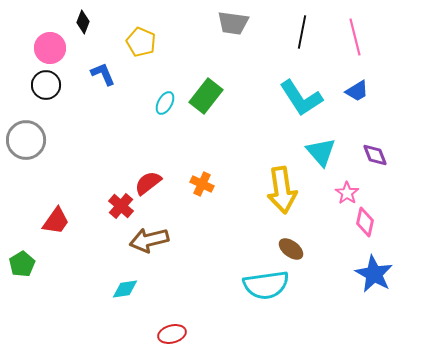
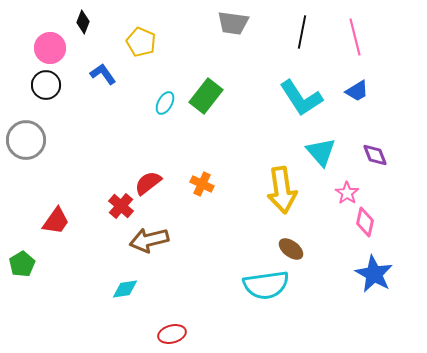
blue L-shape: rotated 12 degrees counterclockwise
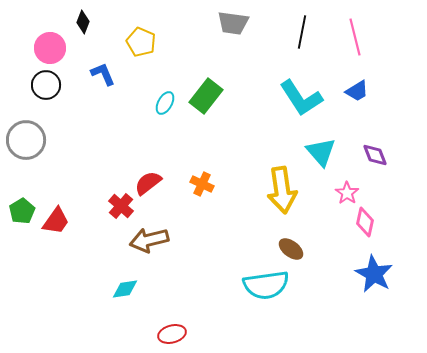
blue L-shape: rotated 12 degrees clockwise
green pentagon: moved 53 px up
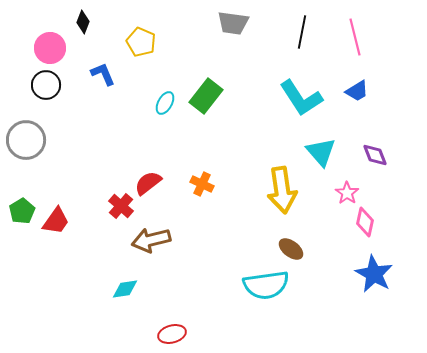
brown arrow: moved 2 px right
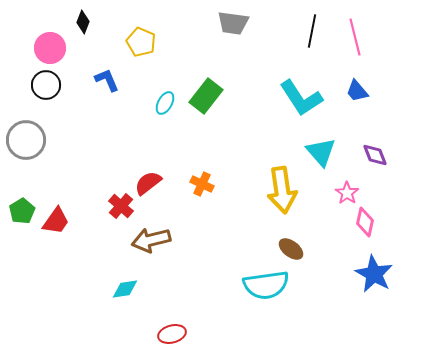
black line: moved 10 px right, 1 px up
blue L-shape: moved 4 px right, 6 px down
blue trapezoid: rotated 80 degrees clockwise
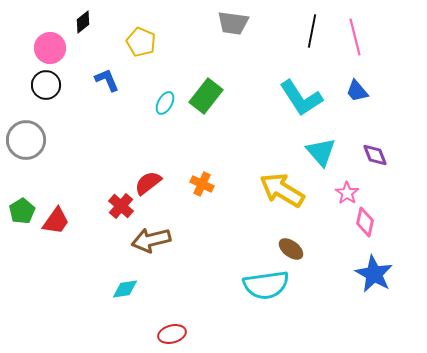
black diamond: rotated 30 degrees clockwise
yellow arrow: rotated 129 degrees clockwise
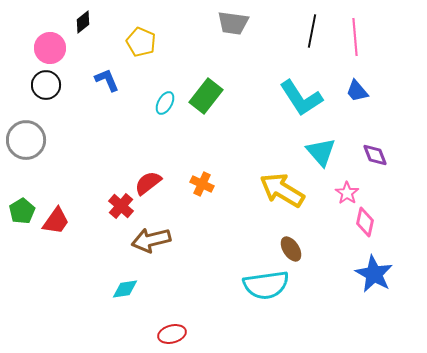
pink line: rotated 9 degrees clockwise
brown ellipse: rotated 20 degrees clockwise
